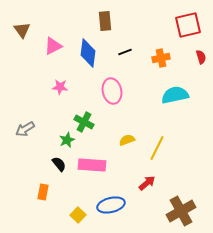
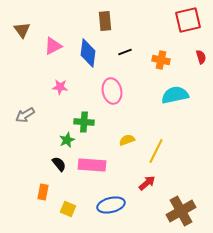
red square: moved 5 px up
orange cross: moved 2 px down; rotated 24 degrees clockwise
green cross: rotated 24 degrees counterclockwise
gray arrow: moved 14 px up
yellow line: moved 1 px left, 3 px down
yellow square: moved 10 px left, 6 px up; rotated 21 degrees counterclockwise
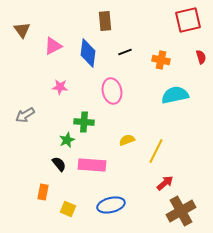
red arrow: moved 18 px right
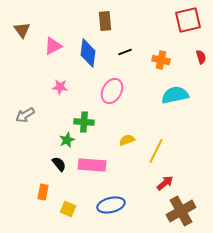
pink ellipse: rotated 40 degrees clockwise
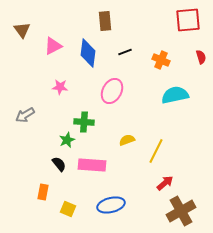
red square: rotated 8 degrees clockwise
orange cross: rotated 12 degrees clockwise
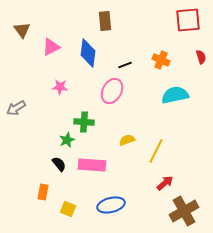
pink triangle: moved 2 px left, 1 px down
black line: moved 13 px down
gray arrow: moved 9 px left, 7 px up
brown cross: moved 3 px right
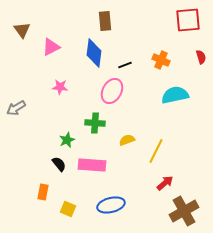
blue diamond: moved 6 px right
green cross: moved 11 px right, 1 px down
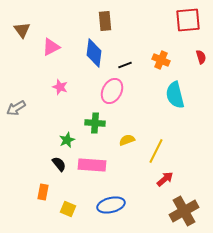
pink star: rotated 14 degrees clockwise
cyan semicircle: rotated 92 degrees counterclockwise
red arrow: moved 4 px up
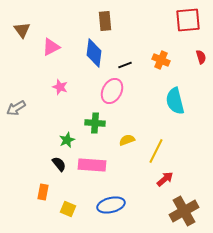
cyan semicircle: moved 6 px down
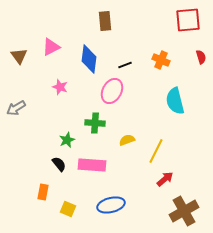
brown triangle: moved 3 px left, 26 px down
blue diamond: moved 5 px left, 6 px down
